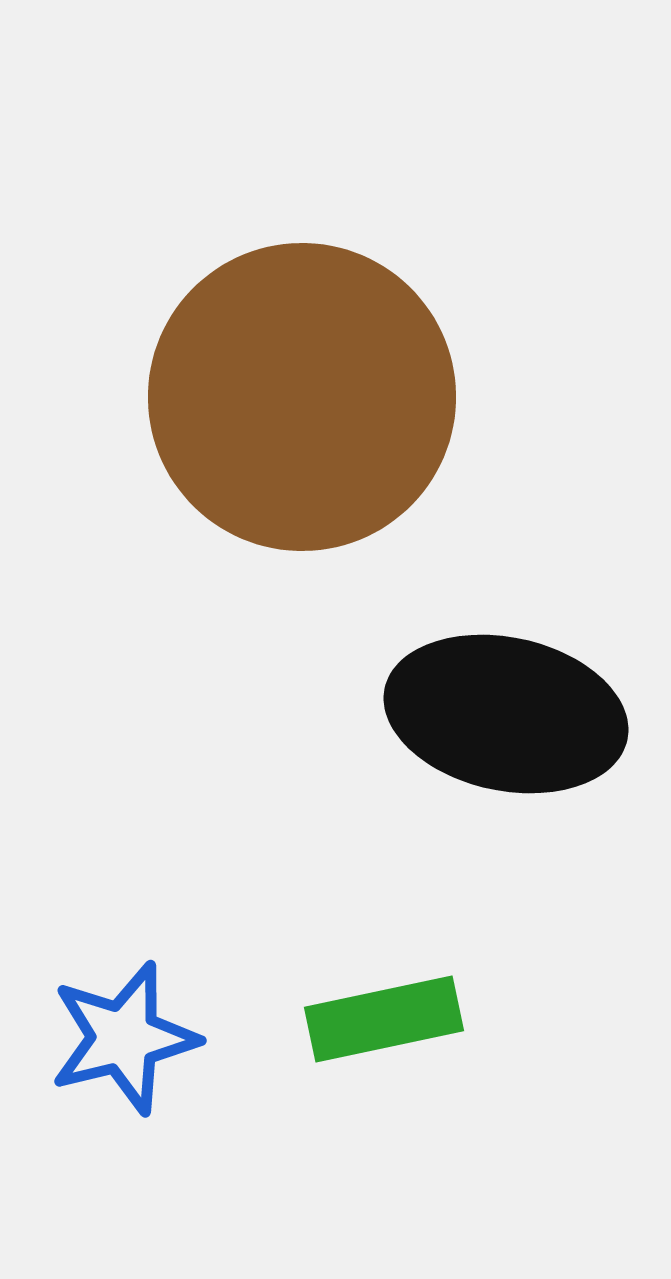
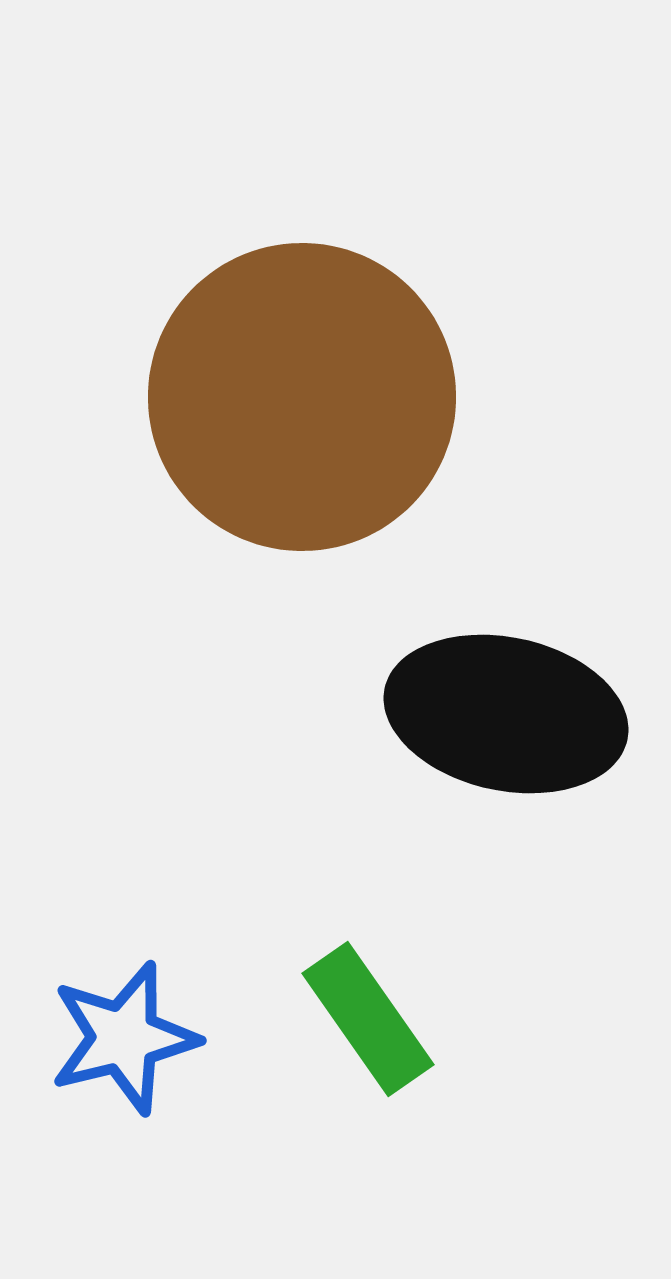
green rectangle: moved 16 px left; rotated 67 degrees clockwise
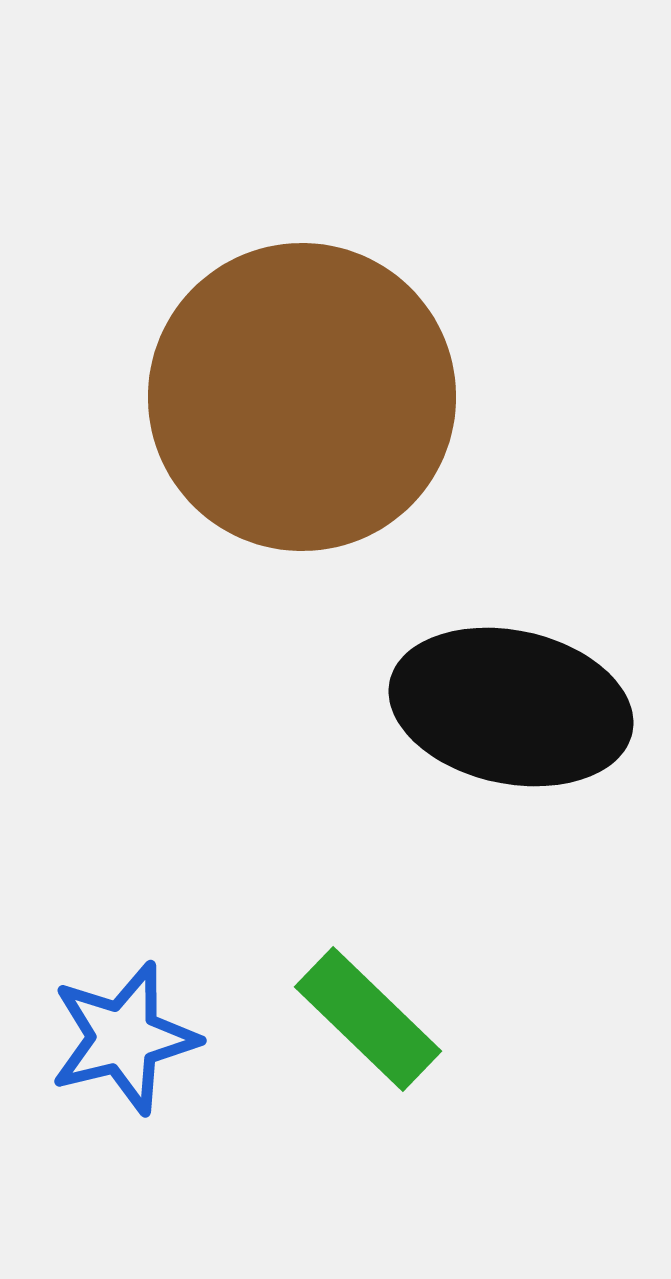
black ellipse: moved 5 px right, 7 px up
green rectangle: rotated 11 degrees counterclockwise
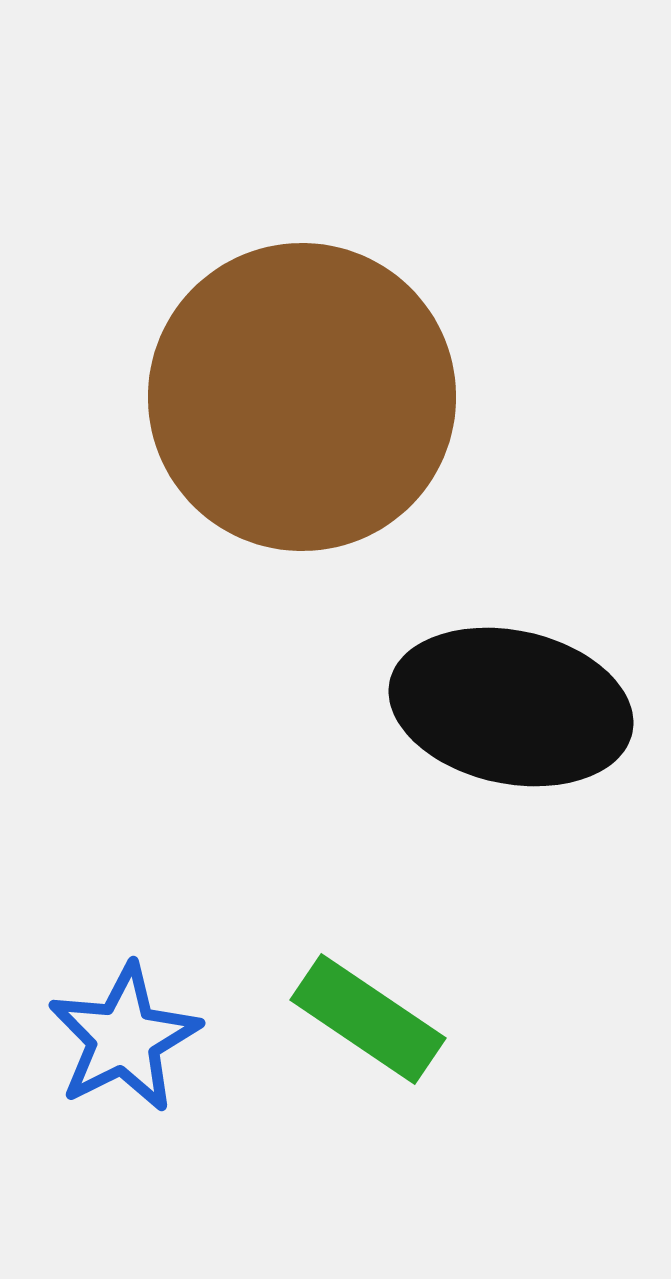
green rectangle: rotated 10 degrees counterclockwise
blue star: rotated 13 degrees counterclockwise
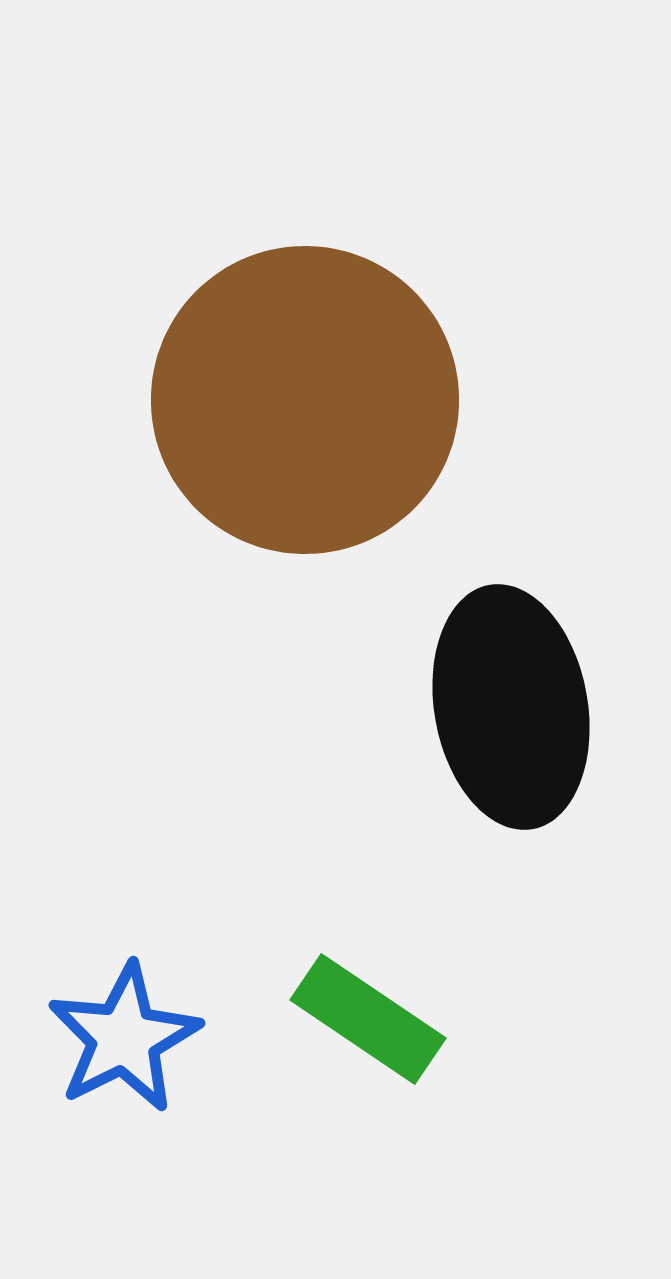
brown circle: moved 3 px right, 3 px down
black ellipse: rotated 68 degrees clockwise
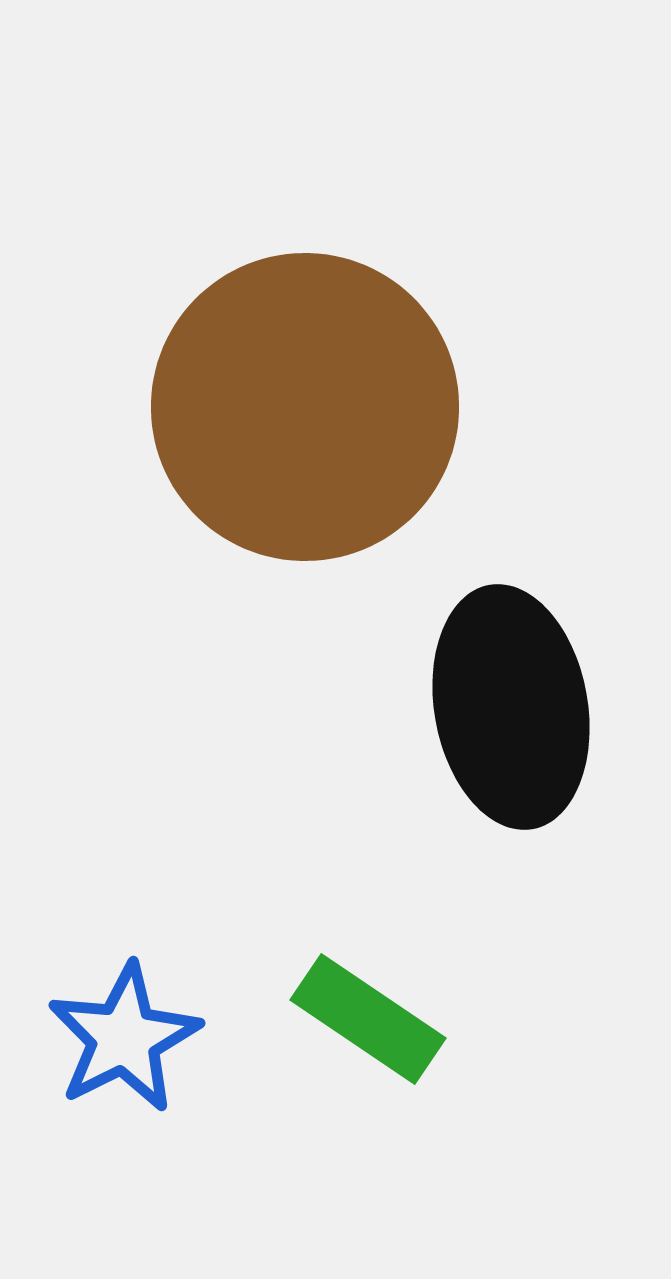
brown circle: moved 7 px down
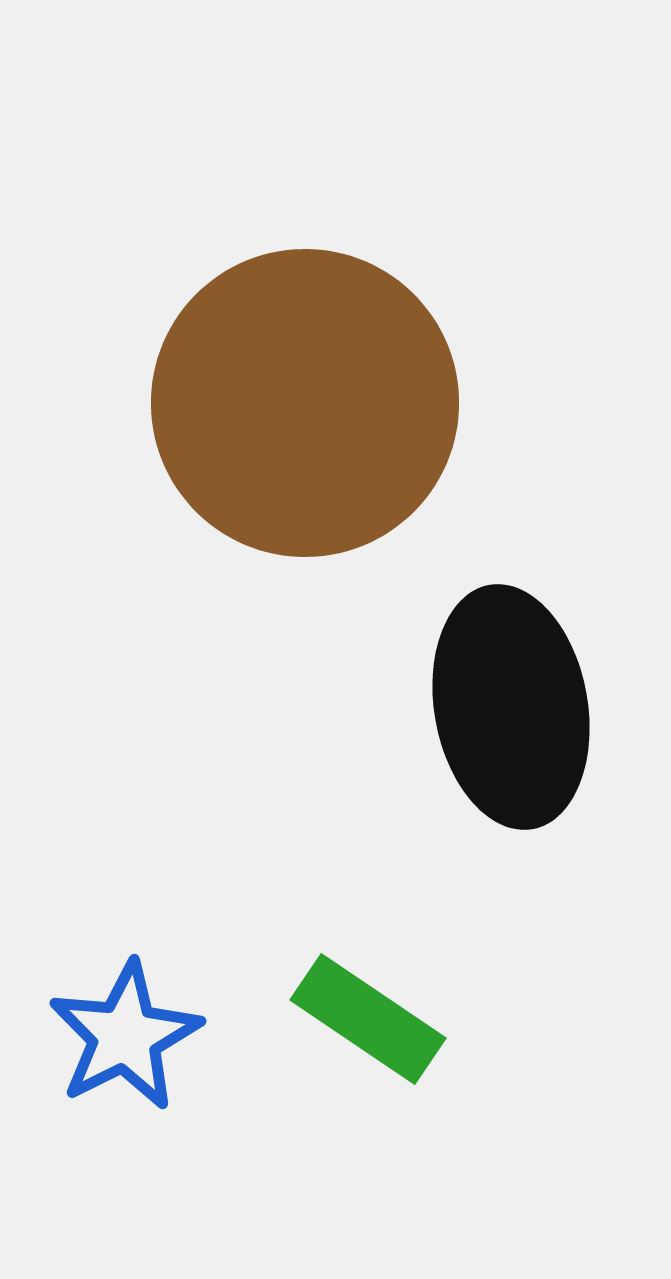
brown circle: moved 4 px up
blue star: moved 1 px right, 2 px up
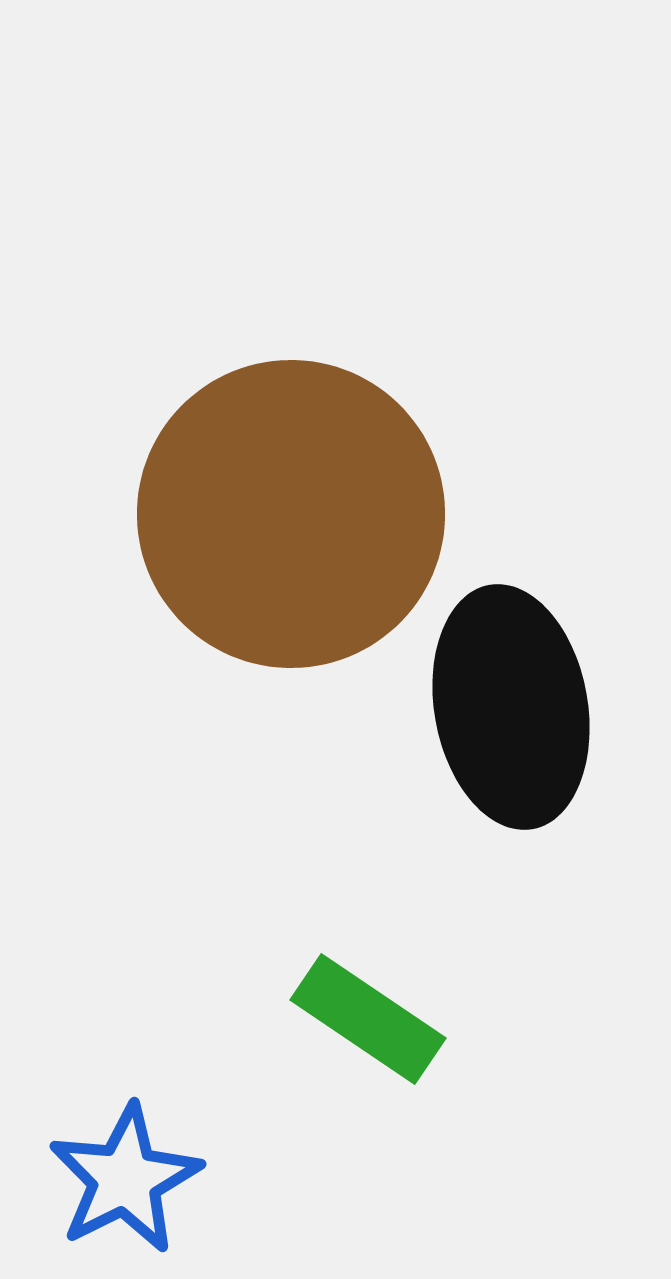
brown circle: moved 14 px left, 111 px down
blue star: moved 143 px down
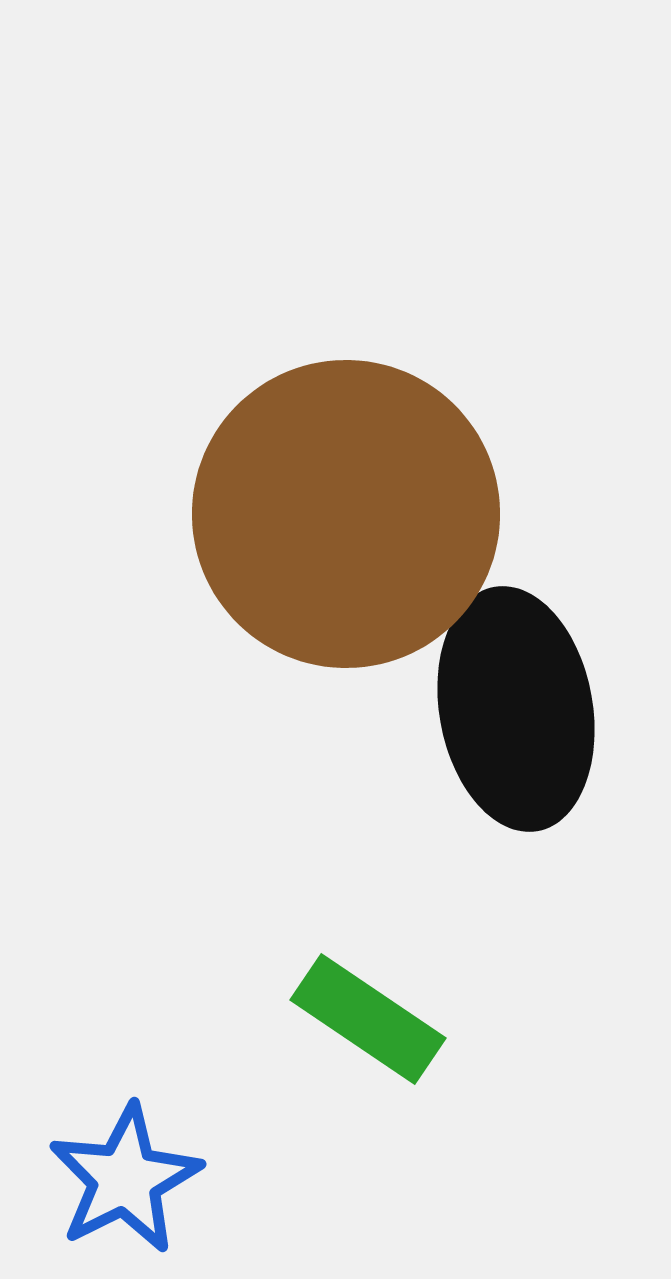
brown circle: moved 55 px right
black ellipse: moved 5 px right, 2 px down
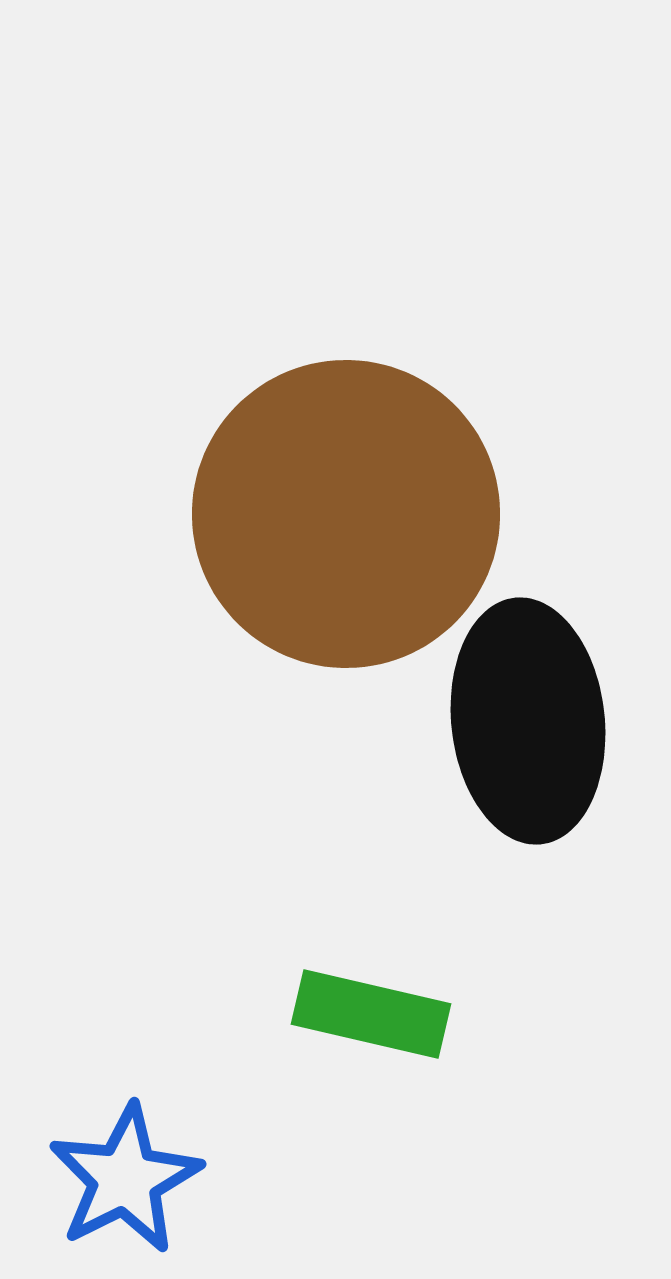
black ellipse: moved 12 px right, 12 px down; rotated 4 degrees clockwise
green rectangle: moved 3 px right, 5 px up; rotated 21 degrees counterclockwise
